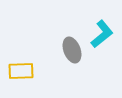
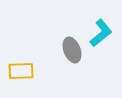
cyan L-shape: moved 1 px left, 1 px up
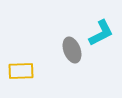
cyan L-shape: rotated 12 degrees clockwise
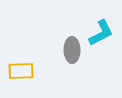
gray ellipse: rotated 20 degrees clockwise
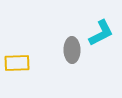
yellow rectangle: moved 4 px left, 8 px up
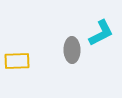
yellow rectangle: moved 2 px up
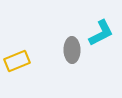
yellow rectangle: rotated 20 degrees counterclockwise
